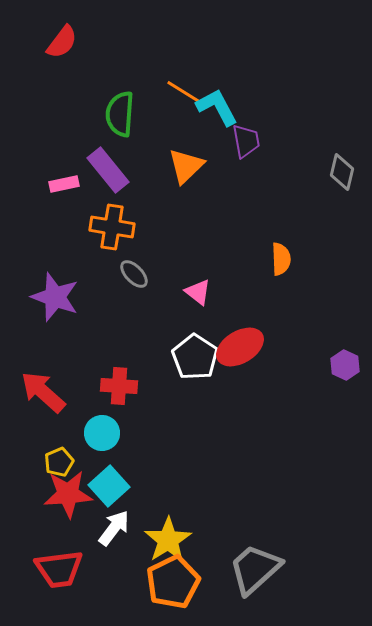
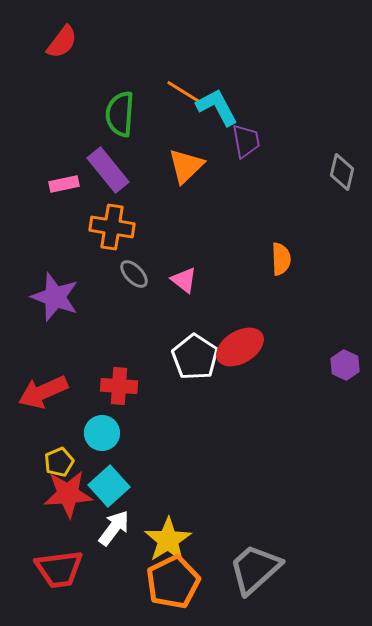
pink triangle: moved 14 px left, 12 px up
red arrow: rotated 66 degrees counterclockwise
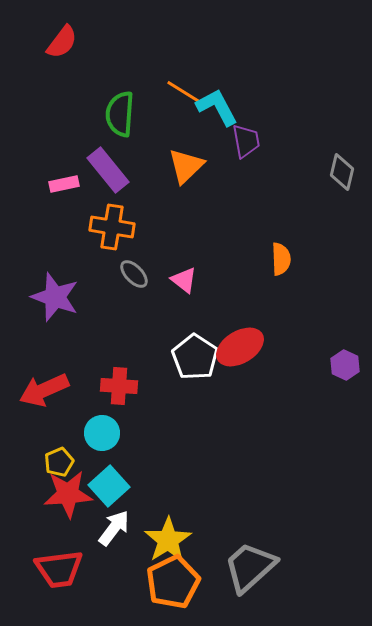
red arrow: moved 1 px right, 2 px up
gray trapezoid: moved 5 px left, 2 px up
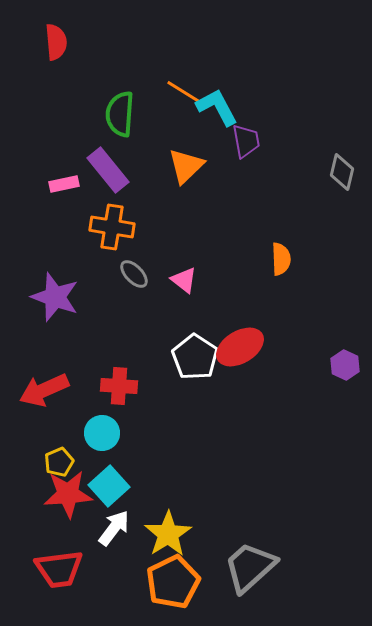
red semicircle: moved 6 px left; rotated 42 degrees counterclockwise
yellow star: moved 6 px up
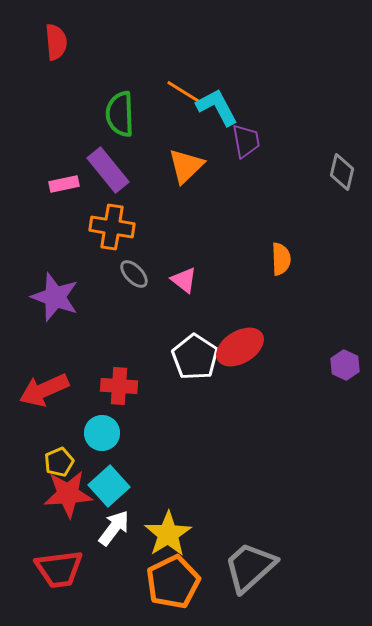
green semicircle: rotated 6 degrees counterclockwise
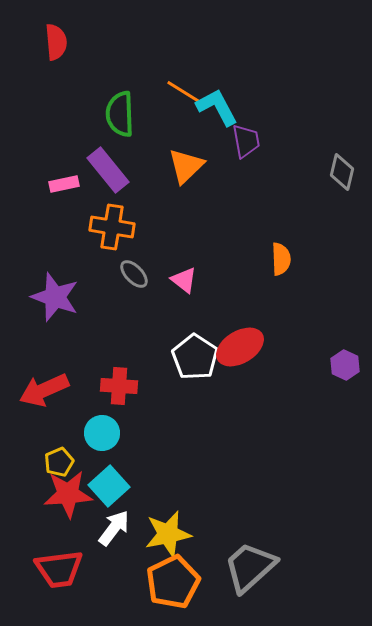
yellow star: rotated 21 degrees clockwise
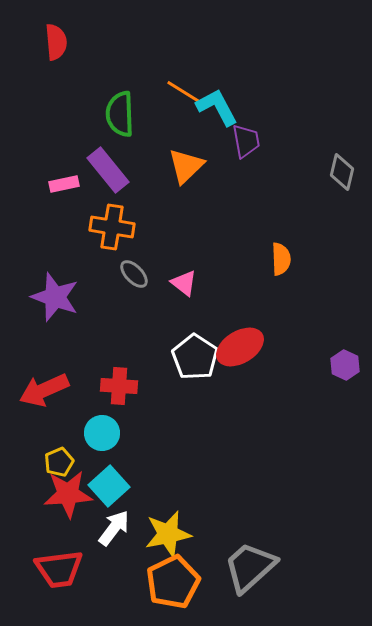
pink triangle: moved 3 px down
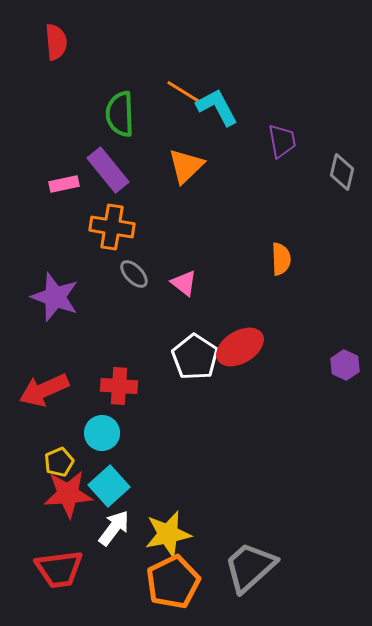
purple trapezoid: moved 36 px right
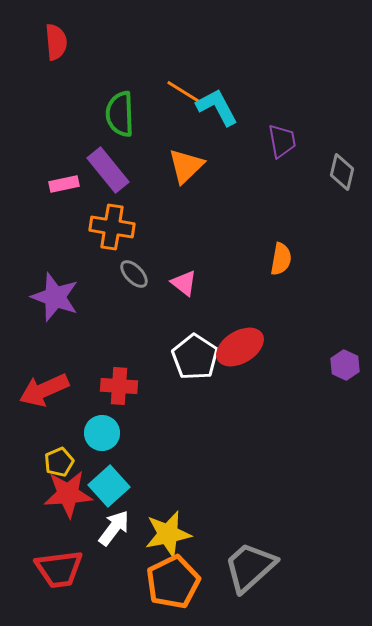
orange semicircle: rotated 12 degrees clockwise
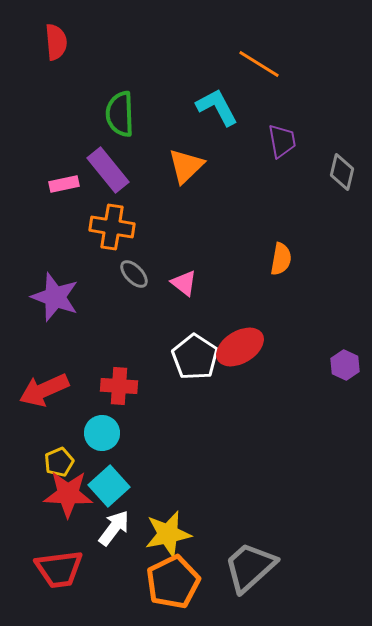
orange line: moved 72 px right, 30 px up
red star: rotated 6 degrees clockwise
